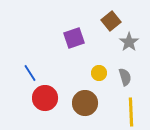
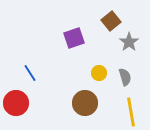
red circle: moved 29 px left, 5 px down
yellow line: rotated 8 degrees counterclockwise
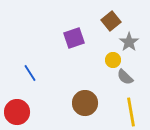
yellow circle: moved 14 px right, 13 px up
gray semicircle: rotated 150 degrees clockwise
red circle: moved 1 px right, 9 px down
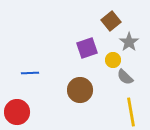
purple square: moved 13 px right, 10 px down
blue line: rotated 60 degrees counterclockwise
brown circle: moved 5 px left, 13 px up
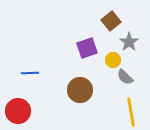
red circle: moved 1 px right, 1 px up
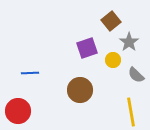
gray semicircle: moved 11 px right, 2 px up
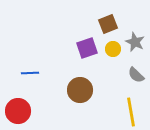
brown square: moved 3 px left, 3 px down; rotated 18 degrees clockwise
gray star: moved 6 px right; rotated 12 degrees counterclockwise
yellow circle: moved 11 px up
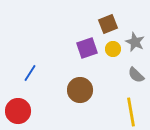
blue line: rotated 54 degrees counterclockwise
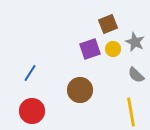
purple square: moved 3 px right, 1 px down
red circle: moved 14 px right
